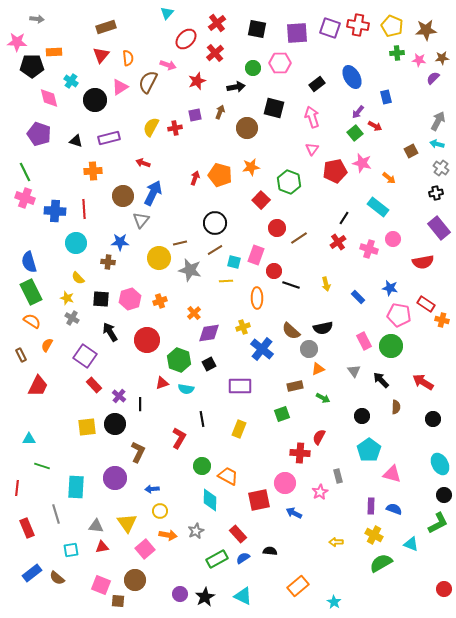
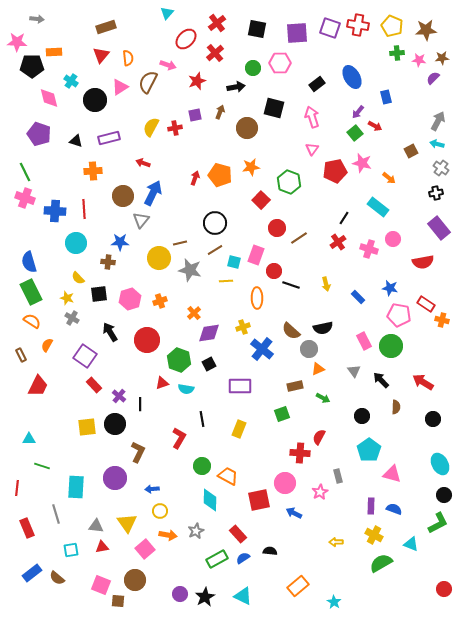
black square at (101, 299): moved 2 px left, 5 px up; rotated 12 degrees counterclockwise
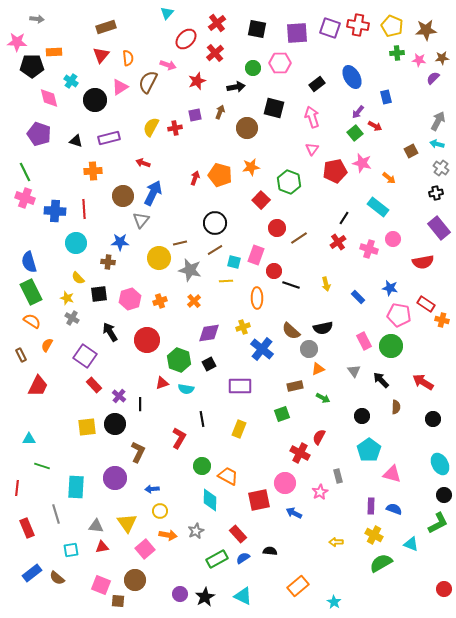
orange cross at (194, 313): moved 12 px up
red cross at (300, 453): rotated 24 degrees clockwise
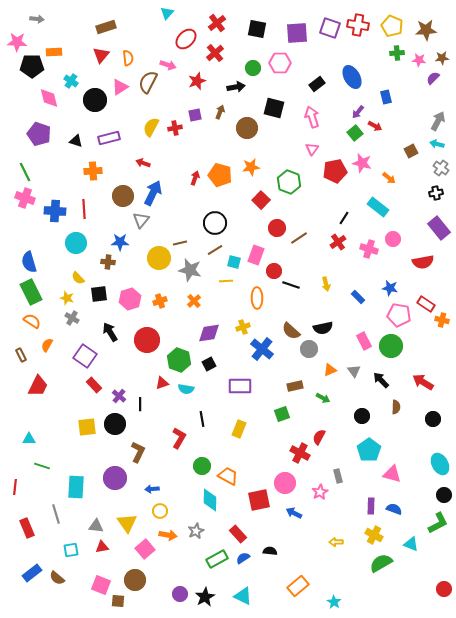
orange triangle at (318, 369): moved 12 px right, 1 px down
red line at (17, 488): moved 2 px left, 1 px up
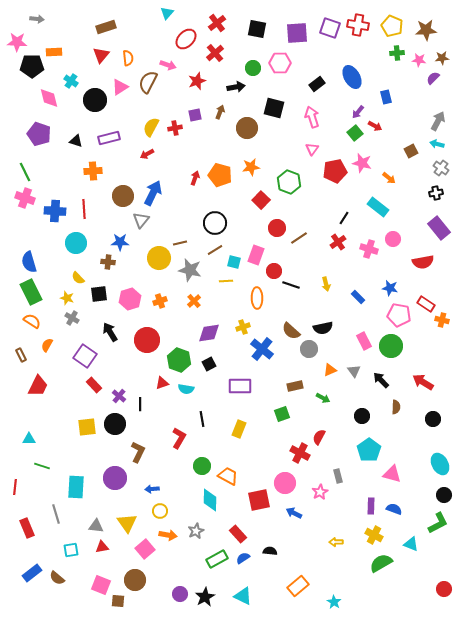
red arrow at (143, 163): moved 4 px right, 9 px up; rotated 48 degrees counterclockwise
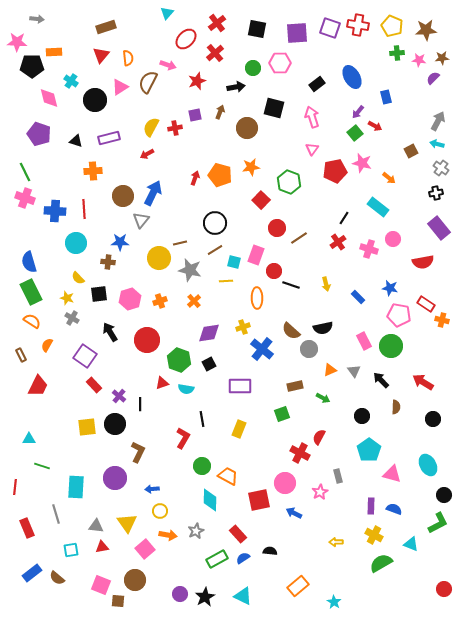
red L-shape at (179, 438): moved 4 px right
cyan ellipse at (440, 464): moved 12 px left, 1 px down
